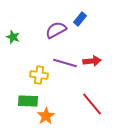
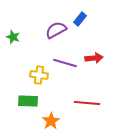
red arrow: moved 2 px right, 3 px up
red line: moved 5 px left, 1 px up; rotated 45 degrees counterclockwise
orange star: moved 5 px right, 5 px down
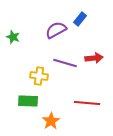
yellow cross: moved 1 px down
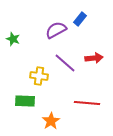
green star: moved 2 px down
purple line: rotated 25 degrees clockwise
green rectangle: moved 3 px left
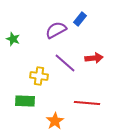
orange star: moved 4 px right
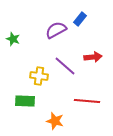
red arrow: moved 1 px left, 1 px up
purple line: moved 3 px down
red line: moved 2 px up
orange star: rotated 24 degrees counterclockwise
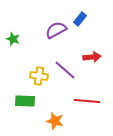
red arrow: moved 1 px left
purple line: moved 4 px down
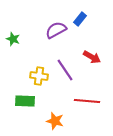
red arrow: rotated 36 degrees clockwise
purple line: rotated 15 degrees clockwise
